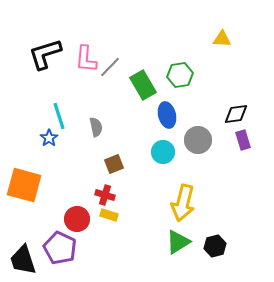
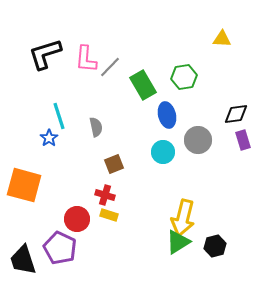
green hexagon: moved 4 px right, 2 px down
yellow arrow: moved 15 px down
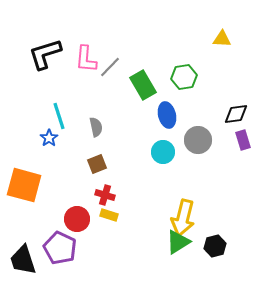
brown square: moved 17 px left
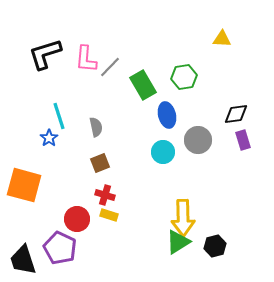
brown square: moved 3 px right, 1 px up
yellow arrow: rotated 15 degrees counterclockwise
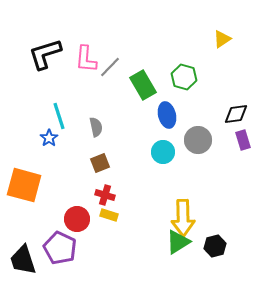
yellow triangle: rotated 36 degrees counterclockwise
green hexagon: rotated 25 degrees clockwise
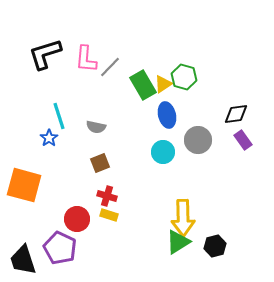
yellow triangle: moved 59 px left, 45 px down
gray semicircle: rotated 114 degrees clockwise
purple rectangle: rotated 18 degrees counterclockwise
red cross: moved 2 px right, 1 px down
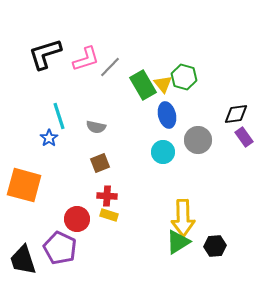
pink L-shape: rotated 112 degrees counterclockwise
yellow triangle: rotated 36 degrees counterclockwise
purple rectangle: moved 1 px right, 3 px up
red cross: rotated 12 degrees counterclockwise
black hexagon: rotated 10 degrees clockwise
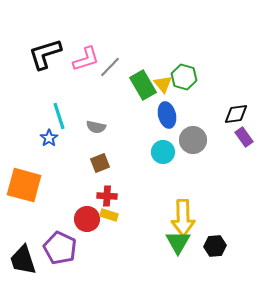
gray circle: moved 5 px left
red circle: moved 10 px right
green triangle: rotated 28 degrees counterclockwise
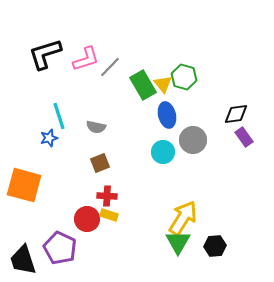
blue star: rotated 18 degrees clockwise
yellow arrow: rotated 147 degrees counterclockwise
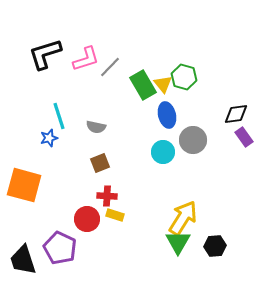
yellow rectangle: moved 6 px right
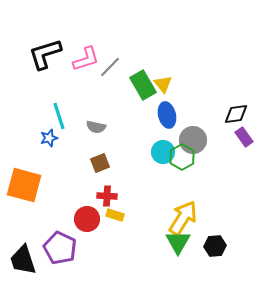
green hexagon: moved 2 px left, 80 px down; rotated 15 degrees clockwise
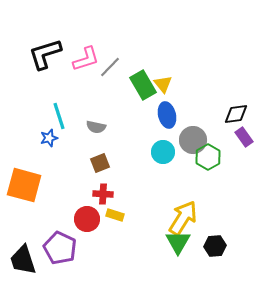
green hexagon: moved 26 px right
red cross: moved 4 px left, 2 px up
